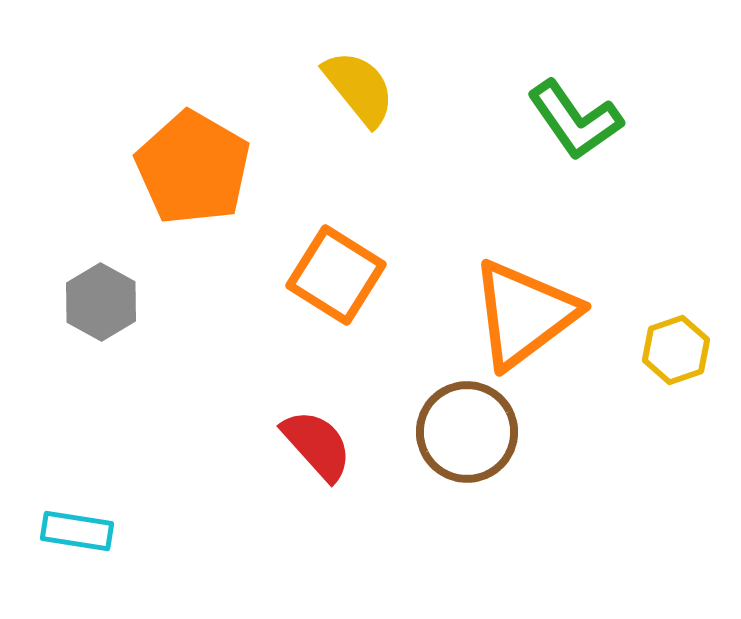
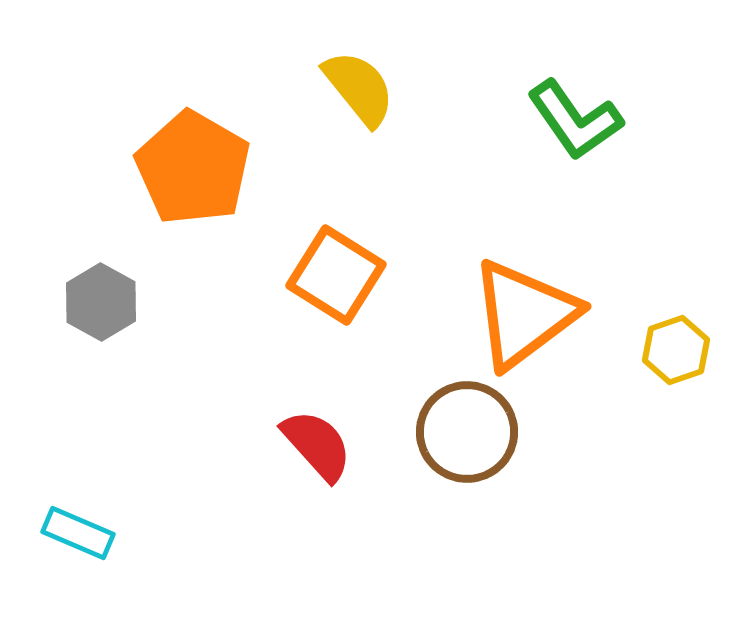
cyan rectangle: moved 1 px right, 2 px down; rotated 14 degrees clockwise
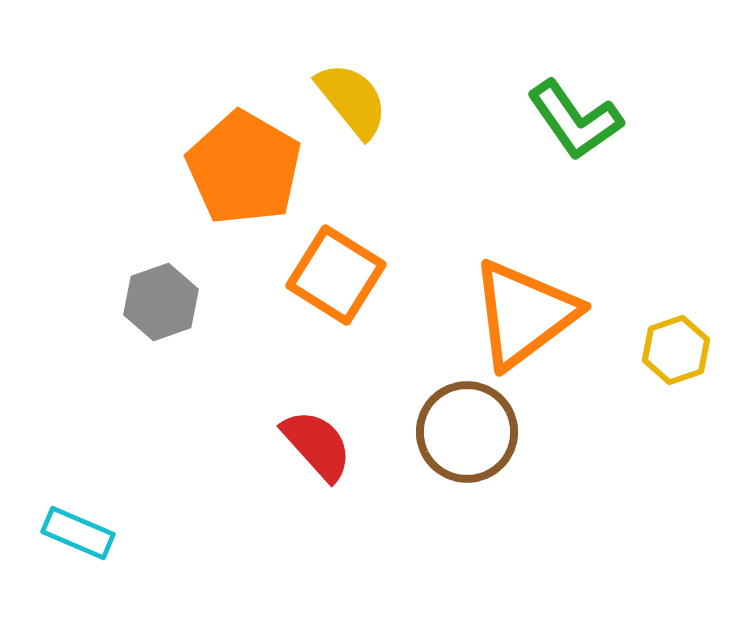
yellow semicircle: moved 7 px left, 12 px down
orange pentagon: moved 51 px right
gray hexagon: moved 60 px right; rotated 12 degrees clockwise
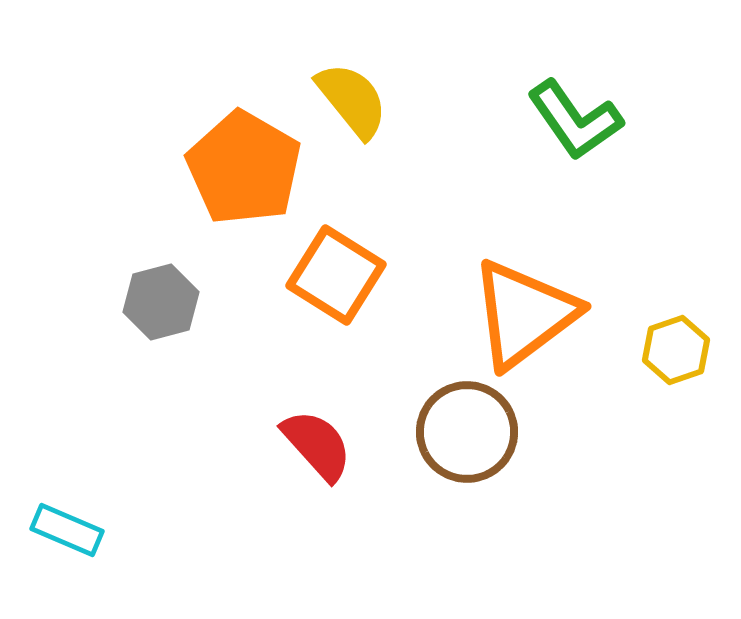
gray hexagon: rotated 4 degrees clockwise
cyan rectangle: moved 11 px left, 3 px up
